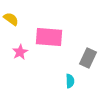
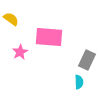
gray rectangle: moved 1 px left, 2 px down
cyan semicircle: moved 9 px right, 1 px down
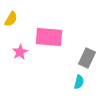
yellow semicircle: rotated 84 degrees clockwise
gray rectangle: moved 2 px up
cyan semicircle: rotated 16 degrees clockwise
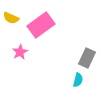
yellow semicircle: moved 1 px up; rotated 84 degrees clockwise
pink rectangle: moved 8 px left, 12 px up; rotated 40 degrees counterclockwise
cyan semicircle: moved 1 px left, 2 px up
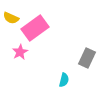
pink rectangle: moved 6 px left, 3 px down
cyan semicircle: moved 14 px left
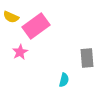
yellow semicircle: moved 1 px up
pink rectangle: moved 1 px right, 2 px up
gray rectangle: rotated 30 degrees counterclockwise
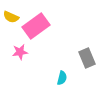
pink star: rotated 21 degrees clockwise
gray rectangle: rotated 18 degrees counterclockwise
cyan semicircle: moved 2 px left, 2 px up
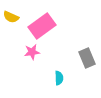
pink rectangle: moved 6 px right
pink star: moved 12 px right
cyan semicircle: moved 3 px left; rotated 16 degrees counterclockwise
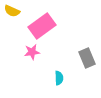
yellow semicircle: moved 1 px right, 6 px up
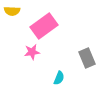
yellow semicircle: rotated 21 degrees counterclockwise
pink rectangle: moved 2 px right
cyan semicircle: rotated 24 degrees clockwise
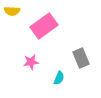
pink star: moved 1 px left, 10 px down
gray rectangle: moved 6 px left
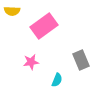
gray rectangle: moved 2 px down
cyan semicircle: moved 2 px left, 2 px down
